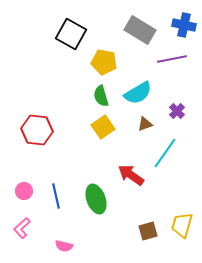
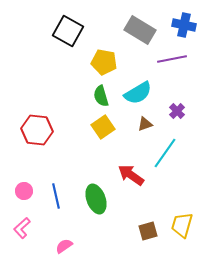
black square: moved 3 px left, 3 px up
pink semicircle: rotated 132 degrees clockwise
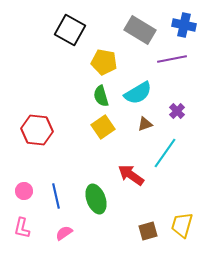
black square: moved 2 px right, 1 px up
pink L-shape: rotated 35 degrees counterclockwise
pink semicircle: moved 13 px up
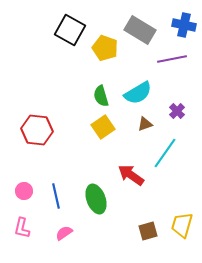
yellow pentagon: moved 1 px right, 14 px up; rotated 10 degrees clockwise
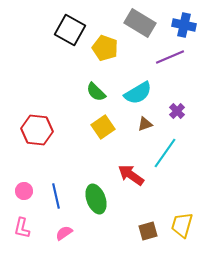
gray rectangle: moved 7 px up
purple line: moved 2 px left, 2 px up; rotated 12 degrees counterclockwise
green semicircle: moved 5 px left, 4 px up; rotated 30 degrees counterclockwise
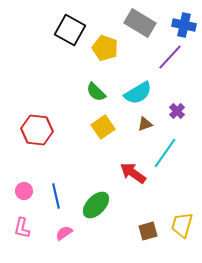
purple line: rotated 24 degrees counterclockwise
red arrow: moved 2 px right, 2 px up
green ellipse: moved 6 px down; rotated 64 degrees clockwise
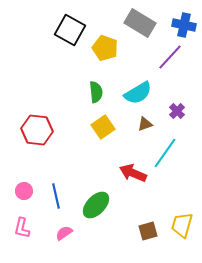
green semicircle: rotated 140 degrees counterclockwise
red arrow: rotated 12 degrees counterclockwise
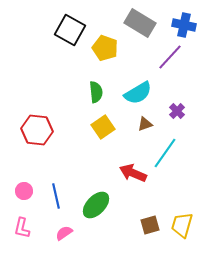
brown square: moved 2 px right, 6 px up
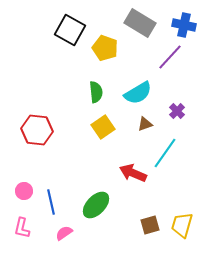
blue line: moved 5 px left, 6 px down
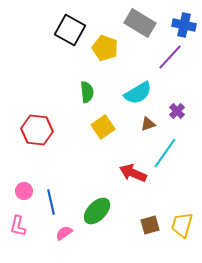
green semicircle: moved 9 px left
brown triangle: moved 3 px right
green ellipse: moved 1 px right, 6 px down
pink L-shape: moved 4 px left, 2 px up
